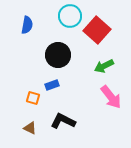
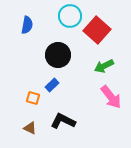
blue rectangle: rotated 24 degrees counterclockwise
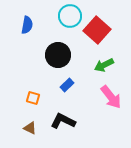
green arrow: moved 1 px up
blue rectangle: moved 15 px right
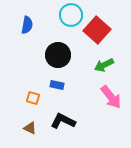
cyan circle: moved 1 px right, 1 px up
blue rectangle: moved 10 px left; rotated 56 degrees clockwise
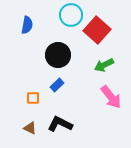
blue rectangle: rotated 56 degrees counterclockwise
orange square: rotated 16 degrees counterclockwise
black L-shape: moved 3 px left, 3 px down
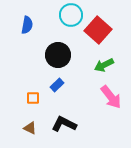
red square: moved 1 px right
black L-shape: moved 4 px right
